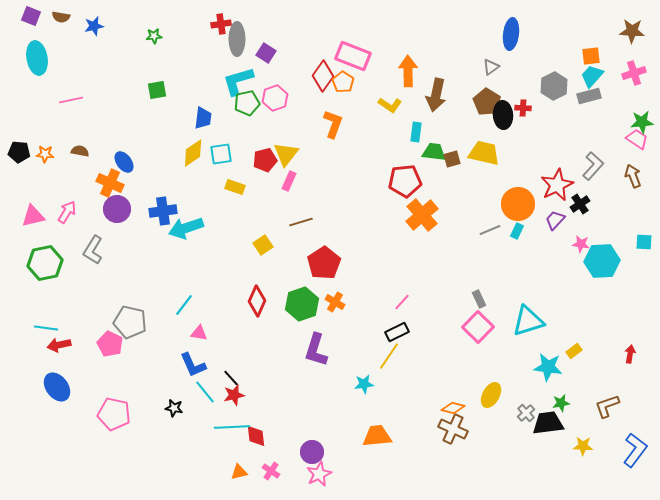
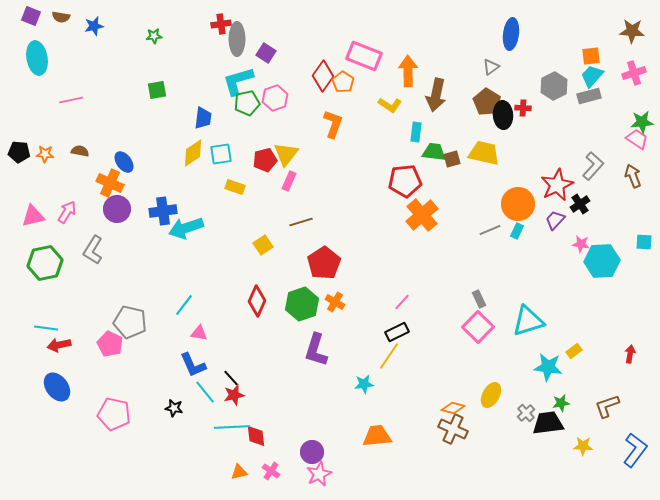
pink rectangle at (353, 56): moved 11 px right
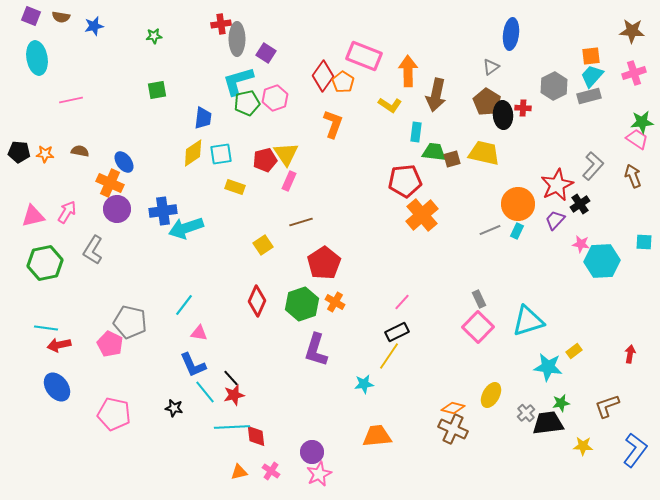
yellow triangle at (286, 154): rotated 12 degrees counterclockwise
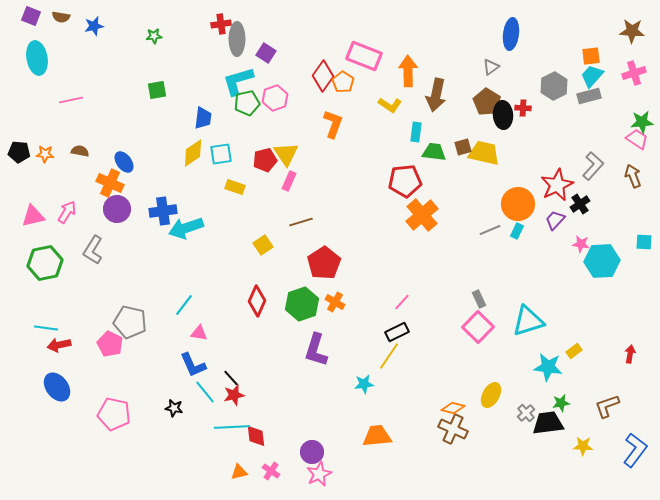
brown square at (452, 159): moved 11 px right, 12 px up
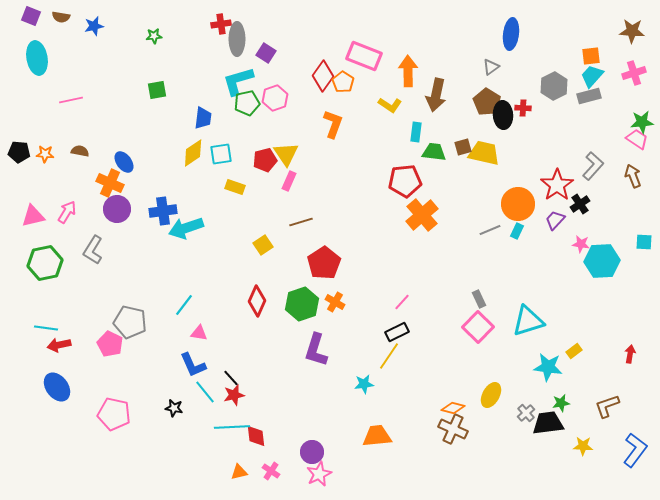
red star at (557, 185): rotated 8 degrees counterclockwise
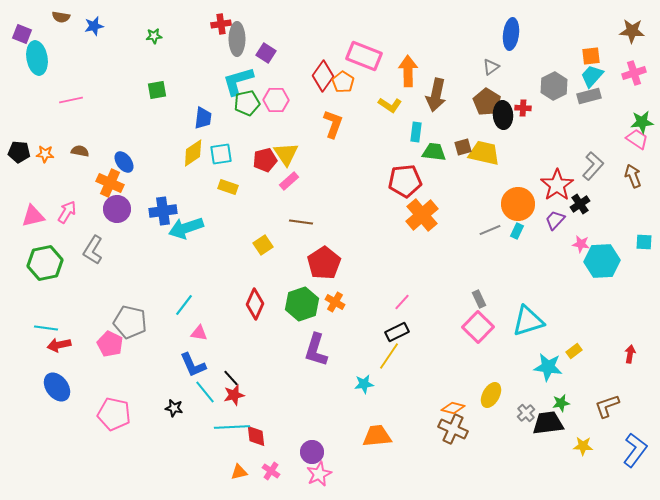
purple square at (31, 16): moved 9 px left, 18 px down
pink hexagon at (275, 98): moved 1 px right, 2 px down; rotated 20 degrees clockwise
pink rectangle at (289, 181): rotated 24 degrees clockwise
yellow rectangle at (235, 187): moved 7 px left
brown line at (301, 222): rotated 25 degrees clockwise
red diamond at (257, 301): moved 2 px left, 3 px down
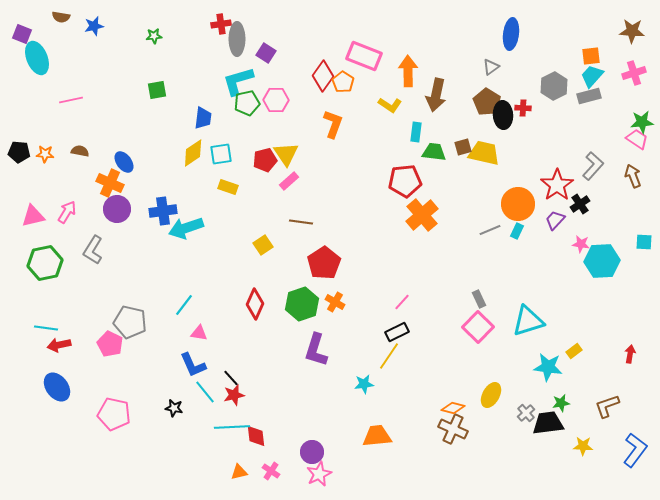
cyan ellipse at (37, 58): rotated 12 degrees counterclockwise
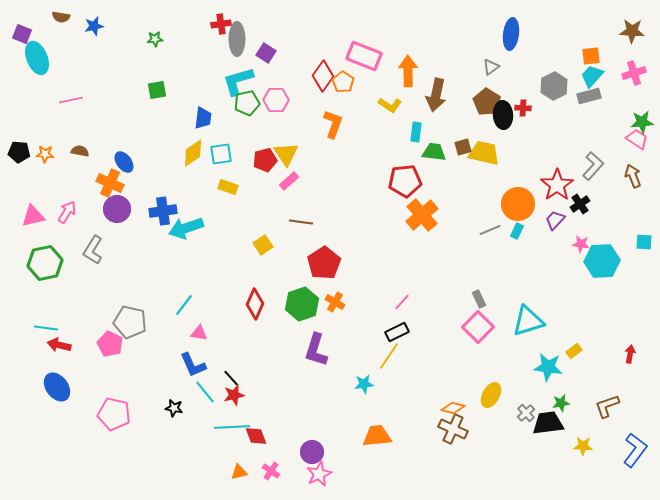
green star at (154, 36): moved 1 px right, 3 px down
red arrow at (59, 345): rotated 25 degrees clockwise
red diamond at (256, 436): rotated 15 degrees counterclockwise
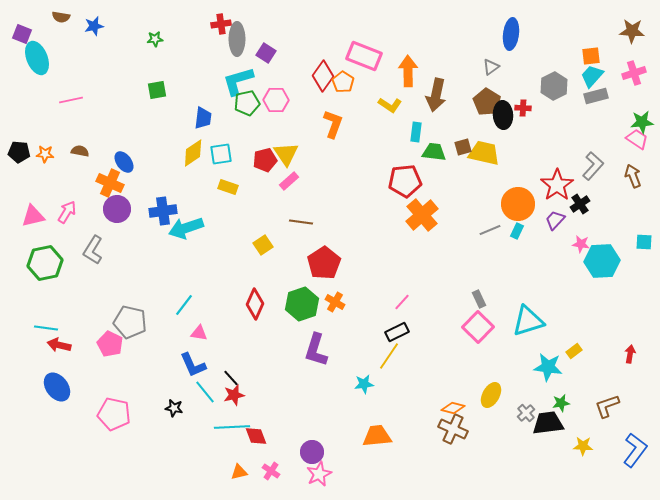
gray rectangle at (589, 96): moved 7 px right
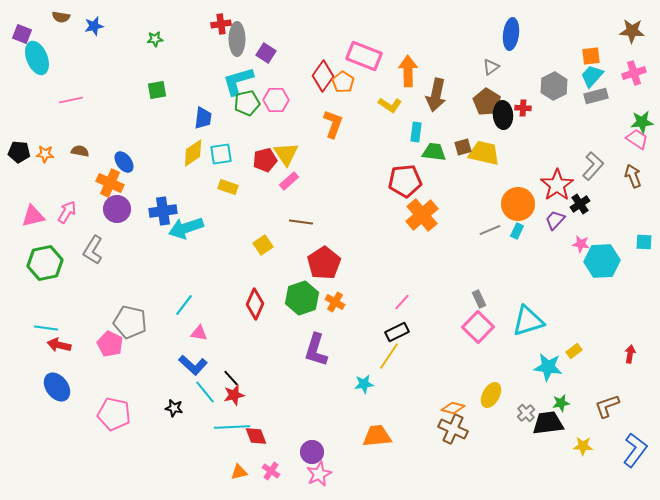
green hexagon at (302, 304): moved 6 px up
blue L-shape at (193, 365): rotated 24 degrees counterclockwise
